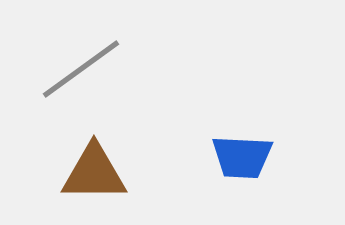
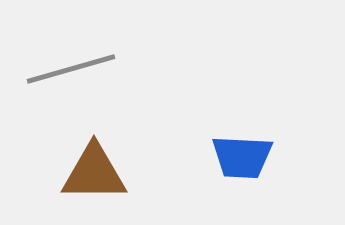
gray line: moved 10 px left; rotated 20 degrees clockwise
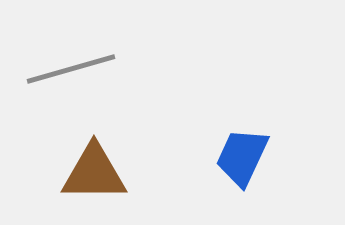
blue trapezoid: rotated 112 degrees clockwise
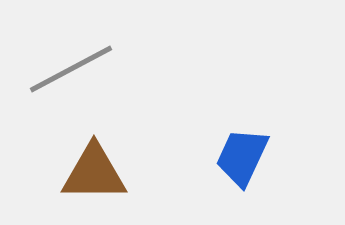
gray line: rotated 12 degrees counterclockwise
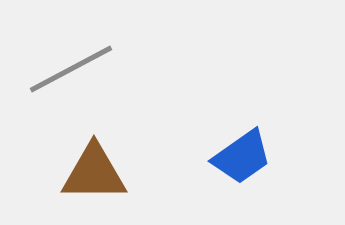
blue trapezoid: rotated 150 degrees counterclockwise
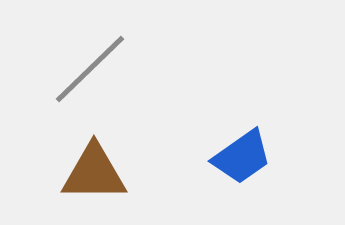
gray line: moved 19 px right; rotated 16 degrees counterclockwise
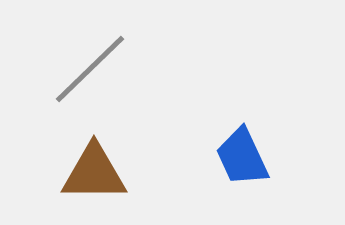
blue trapezoid: rotated 100 degrees clockwise
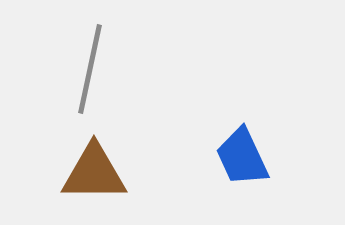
gray line: rotated 34 degrees counterclockwise
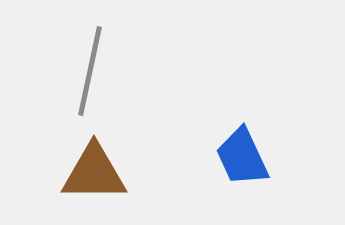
gray line: moved 2 px down
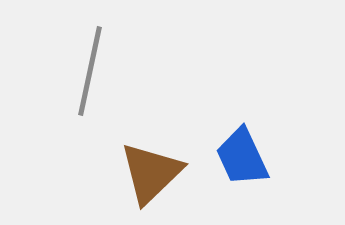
brown triangle: moved 57 px right; rotated 44 degrees counterclockwise
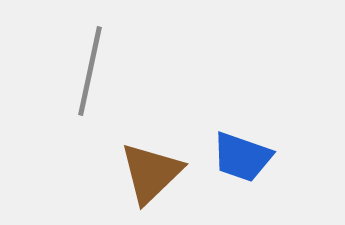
blue trapezoid: rotated 46 degrees counterclockwise
